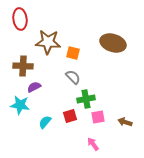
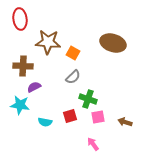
orange square: rotated 16 degrees clockwise
gray semicircle: rotated 91 degrees clockwise
green cross: moved 2 px right; rotated 30 degrees clockwise
cyan semicircle: rotated 120 degrees counterclockwise
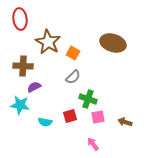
brown star: rotated 25 degrees clockwise
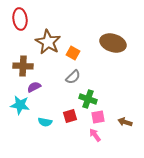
pink arrow: moved 2 px right, 9 px up
